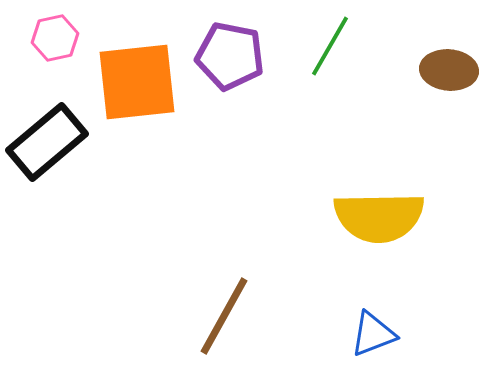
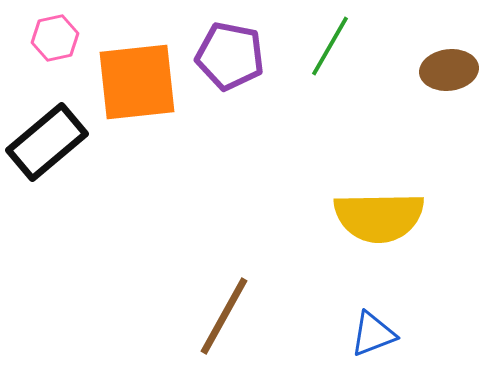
brown ellipse: rotated 12 degrees counterclockwise
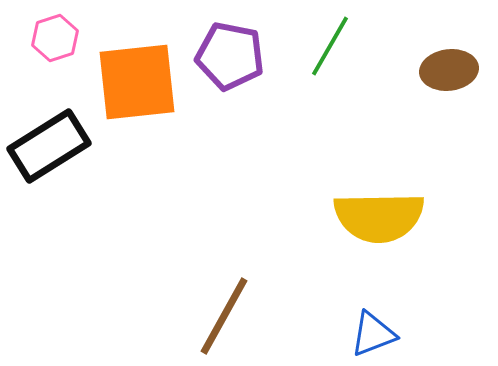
pink hexagon: rotated 6 degrees counterclockwise
black rectangle: moved 2 px right, 4 px down; rotated 8 degrees clockwise
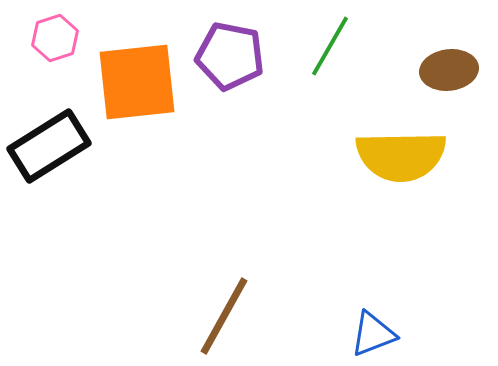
yellow semicircle: moved 22 px right, 61 px up
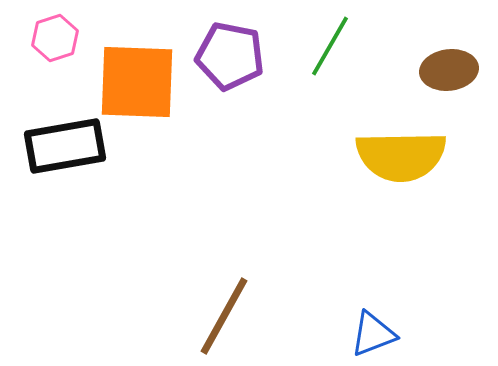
orange square: rotated 8 degrees clockwise
black rectangle: moved 16 px right; rotated 22 degrees clockwise
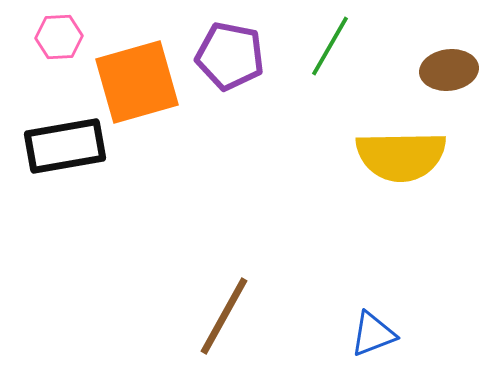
pink hexagon: moved 4 px right, 1 px up; rotated 15 degrees clockwise
orange square: rotated 18 degrees counterclockwise
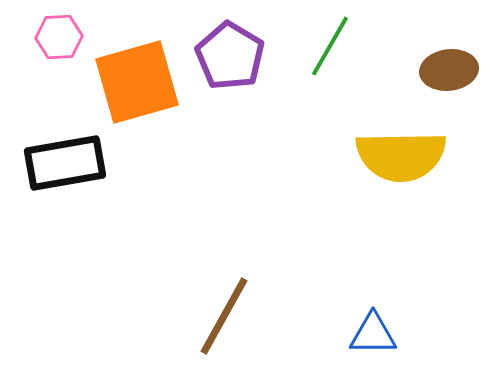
purple pentagon: rotated 20 degrees clockwise
black rectangle: moved 17 px down
blue triangle: rotated 21 degrees clockwise
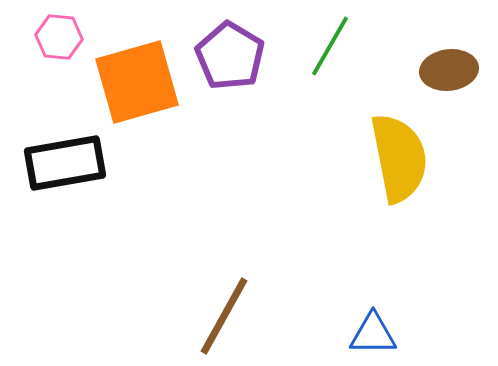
pink hexagon: rotated 9 degrees clockwise
yellow semicircle: moved 2 px left, 2 px down; rotated 100 degrees counterclockwise
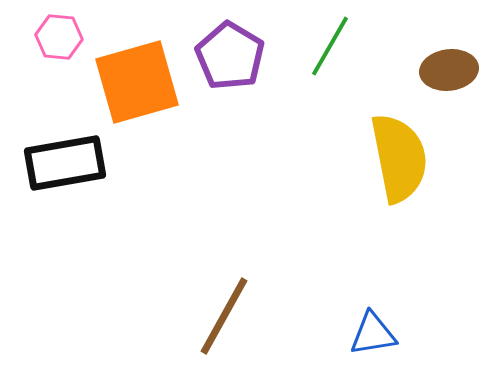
blue triangle: rotated 9 degrees counterclockwise
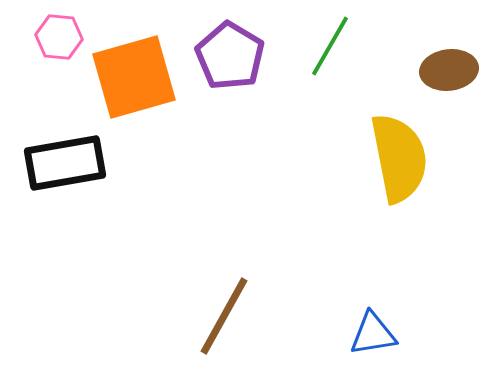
orange square: moved 3 px left, 5 px up
